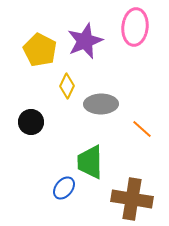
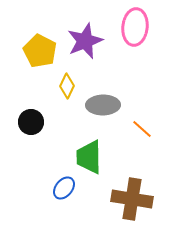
yellow pentagon: moved 1 px down
gray ellipse: moved 2 px right, 1 px down
green trapezoid: moved 1 px left, 5 px up
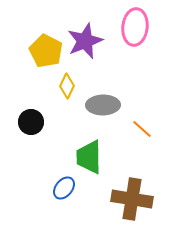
yellow pentagon: moved 6 px right
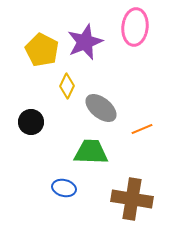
purple star: moved 1 px down
yellow pentagon: moved 4 px left, 1 px up
gray ellipse: moved 2 px left, 3 px down; rotated 40 degrees clockwise
orange line: rotated 65 degrees counterclockwise
green trapezoid: moved 2 px right, 5 px up; rotated 93 degrees clockwise
blue ellipse: rotated 65 degrees clockwise
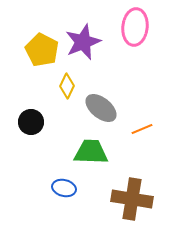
purple star: moved 2 px left
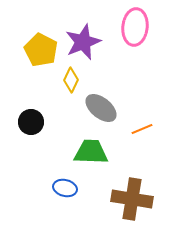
yellow pentagon: moved 1 px left
yellow diamond: moved 4 px right, 6 px up
blue ellipse: moved 1 px right
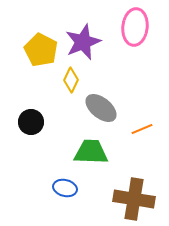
brown cross: moved 2 px right
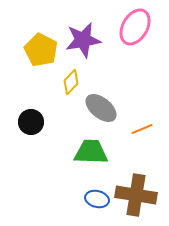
pink ellipse: rotated 24 degrees clockwise
purple star: moved 2 px up; rotated 12 degrees clockwise
yellow diamond: moved 2 px down; rotated 20 degrees clockwise
blue ellipse: moved 32 px right, 11 px down
brown cross: moved 2 px right, 4 px up
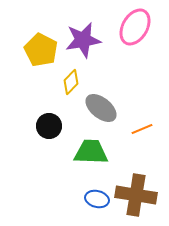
black circle: moved 18 px right, 4 px down
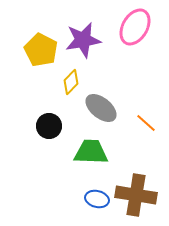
orange line: moved 4 px right, 6 px up; rotated 65 degrees clockwise
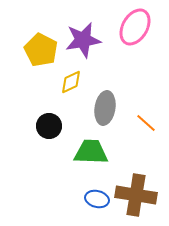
yellow diamond: rotated 20 degrees clockwise
gray ellipse: moved 4 px right; rotated 60 degrees clockwise
